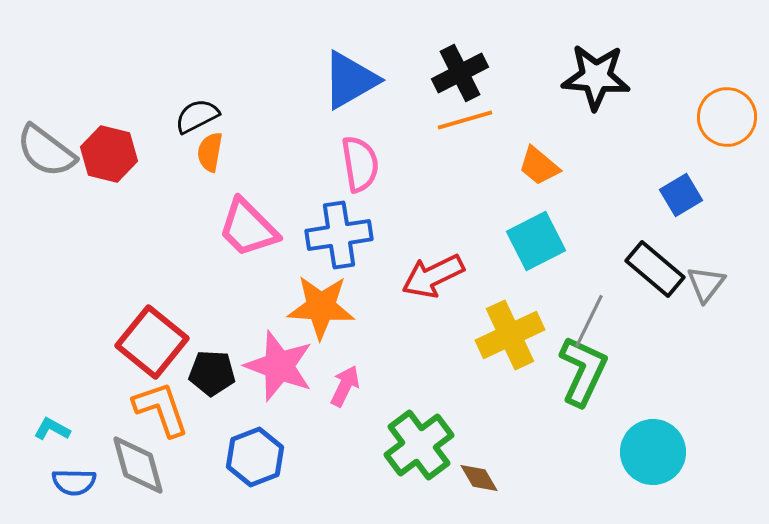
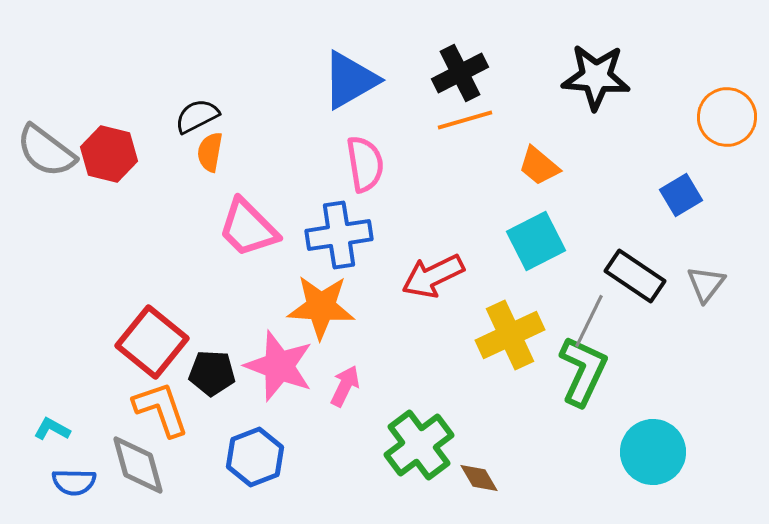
pink semicircle: moved 5 px right
black rectangle: moved 20 px left, 7 px down; rotated 6 degrees counterclockwise
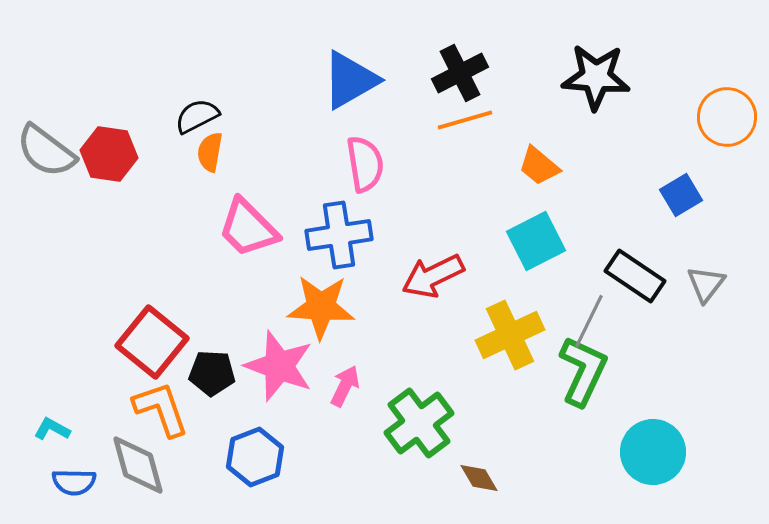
red hexagon: rotated 6 degrees counterclockwise
green cross: moved 22 px up
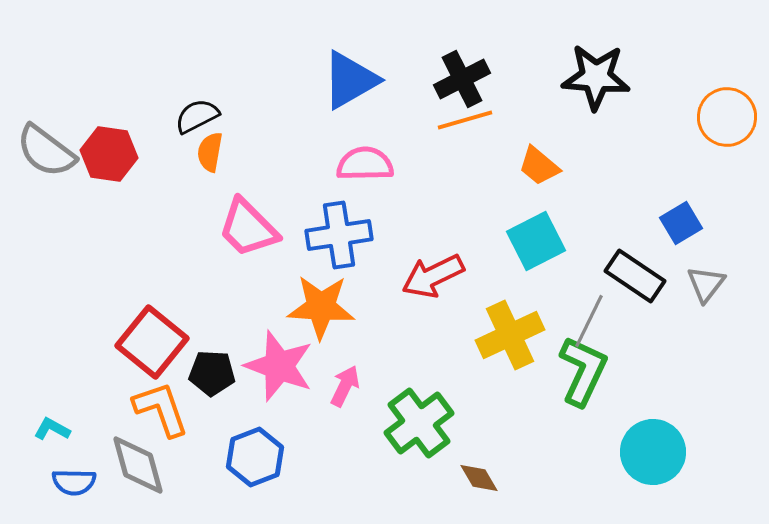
black cross: moved 2 px right, 6 px down
pink semicircle: rotated 82 degrees counterclockwise
blue square: moved 28 px down
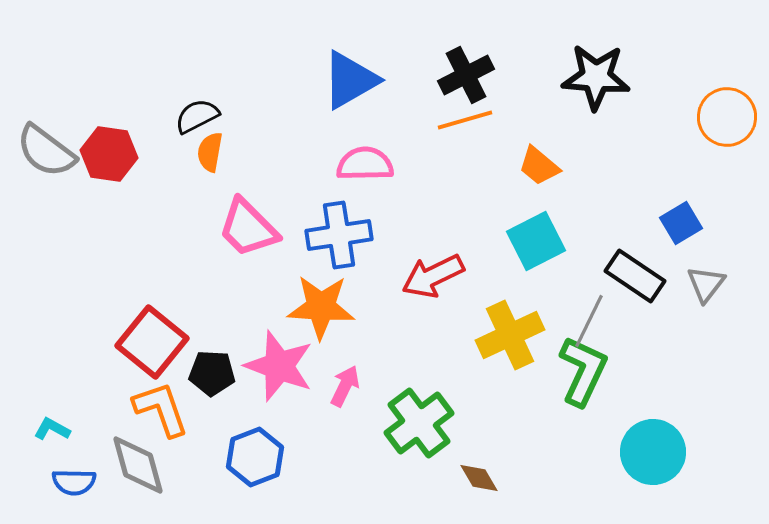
black cross: moved 4 px right, 4 px up
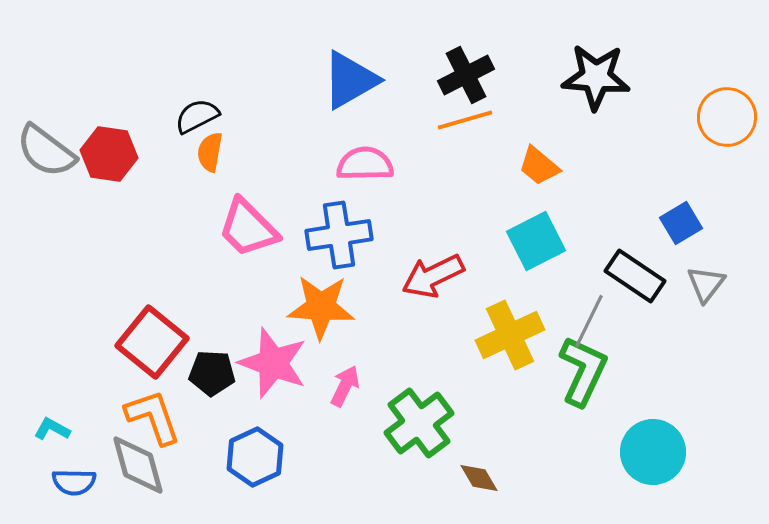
pink star: moved 6 px left, 3 px up
orange L-shape: moved 8 px left, 8 px down
blue hexagon: rotated 4 degrees counterclockwise
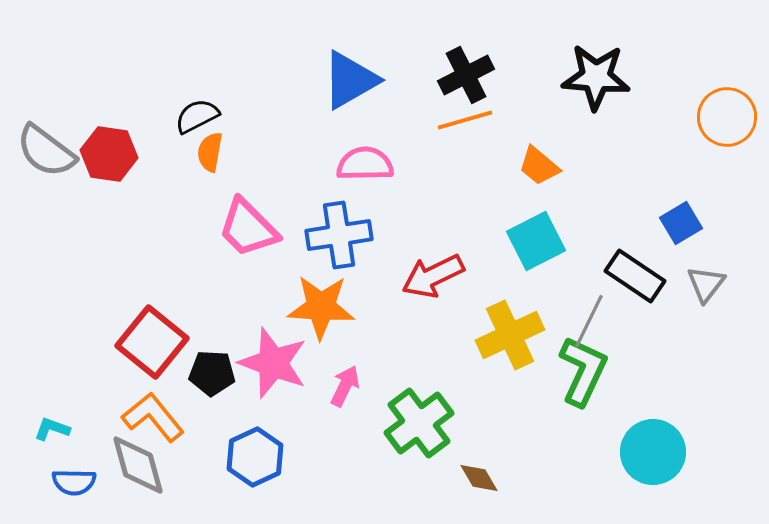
orange L-shape: rotated 20 degrees counterclockwise
cyan L-shape: rotated 9 degrees counterclockwise
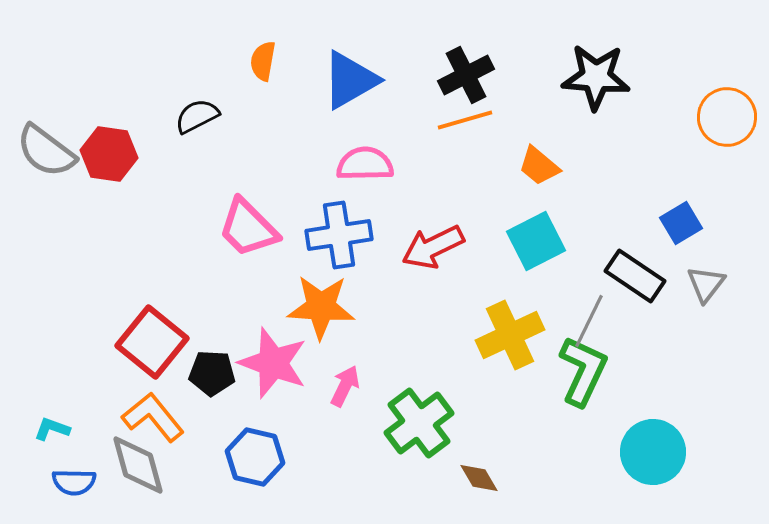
orange semicircle: moved 53 px right, 91 px up
red arrow: moved 29 px up
blue hexagon: rotated 22 degrees counterclockwise
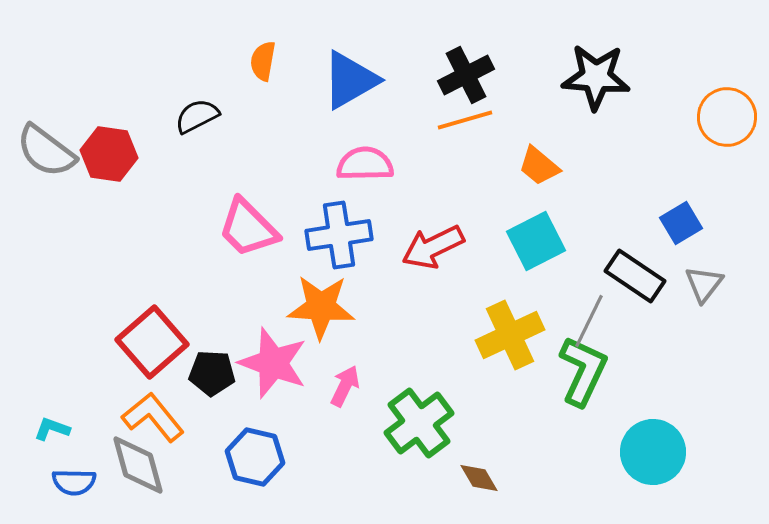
gray triangle: moved 2 px left
red square: rotated 10 degrees clockwise
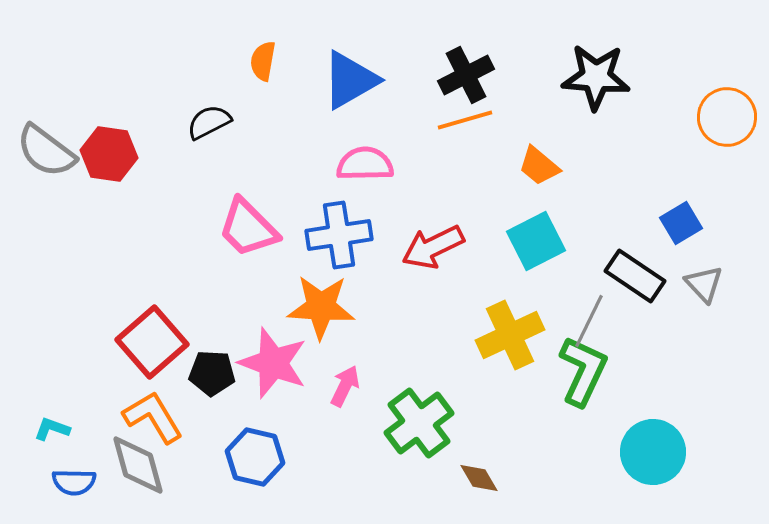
black semicircle: moved 12 px right, 6 px down
gray triangle: rotated 21 degrees counterclockwise
orange L-shape: rotated 8 degrees clockwise
